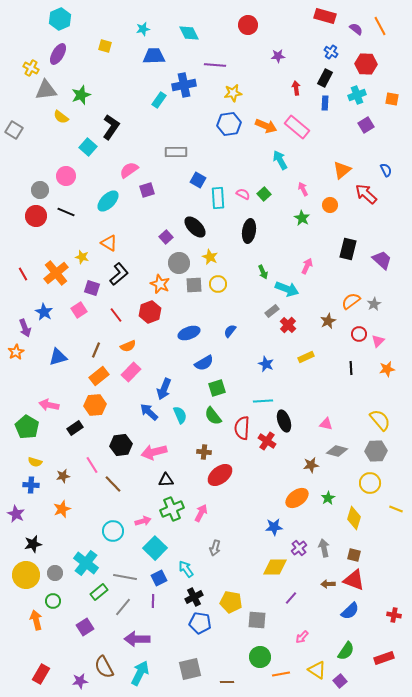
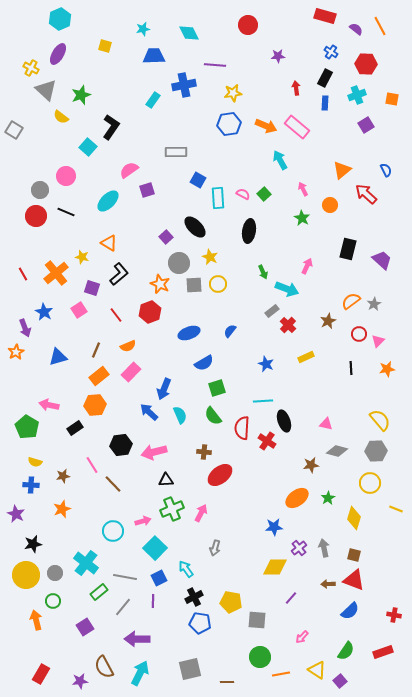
gray triangle at (46, 90): rotated 50 degrees clockwise
cyan rectangle at (159, 100): moved 6 px left
red rectangle at (384, 658): moved 1 px left, 6 px up
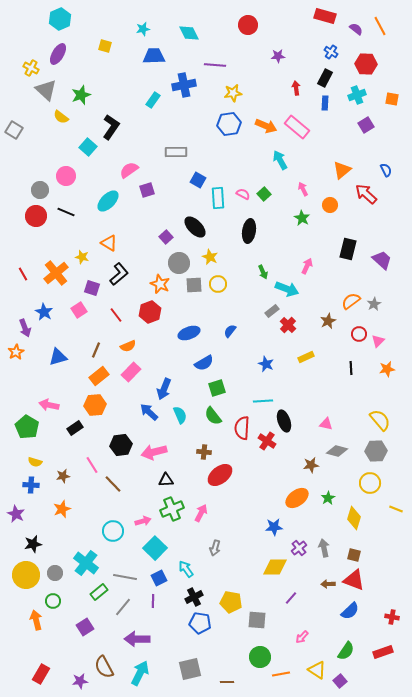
red cross at (394, 615): moved 2 px left, 2 px down
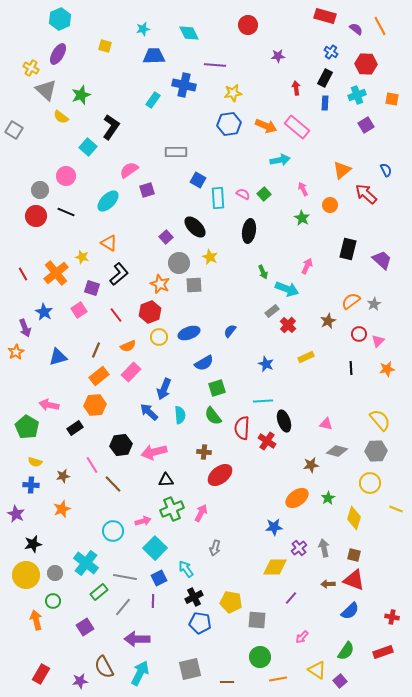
blue cross at (184, 85): rotated 25 degrees clockwise
cyan arrow at (280, 160): rotated 108 degrees clockwise
yellow circle at (218, 284): moved 59 px left, 53 px down
cyan semicircle at (180, 415): rotated 18 degrees clockwise
orange line at (281, 674): moved 3 px left, 5 px down
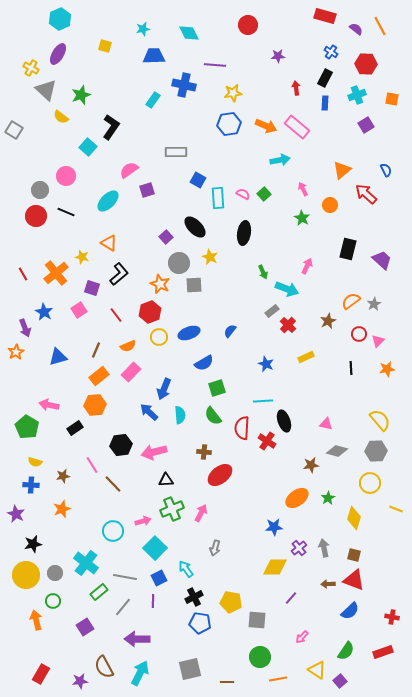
black ellipse at (249, 231): moved 5 px left, 2 px down
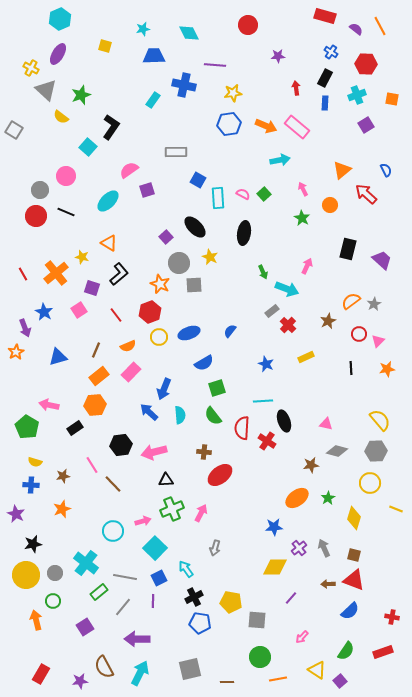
gray arrow at (324, 548): rotated 12 degrees counterclockwise
